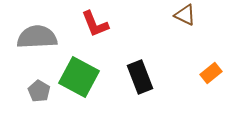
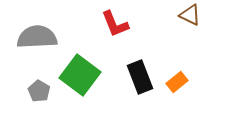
brown triangle: moved 5 px right
red L-shape: moved 20 px right
orange rectangle: moved 34 px left, 9 px down
green square: moved 1 px right, 2 px up; rotated 9 degrees clockwise
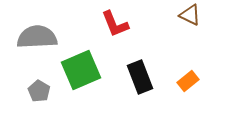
green square: moved 1 px right, 5 px up; rotated 30 degrees clockwise
orange rectangle: moved 11 px right, 1 px up
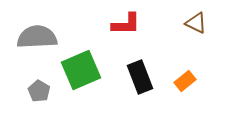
brown triangle: moved 6 px right, 8 px down
red L-shape: moved 11 px right; rotated 68 degrees counterclockwise
orange rectangle: moved 3 px left
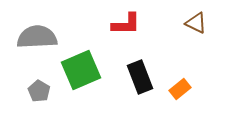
orange rectangle: moved 5 px left, 8 px down
